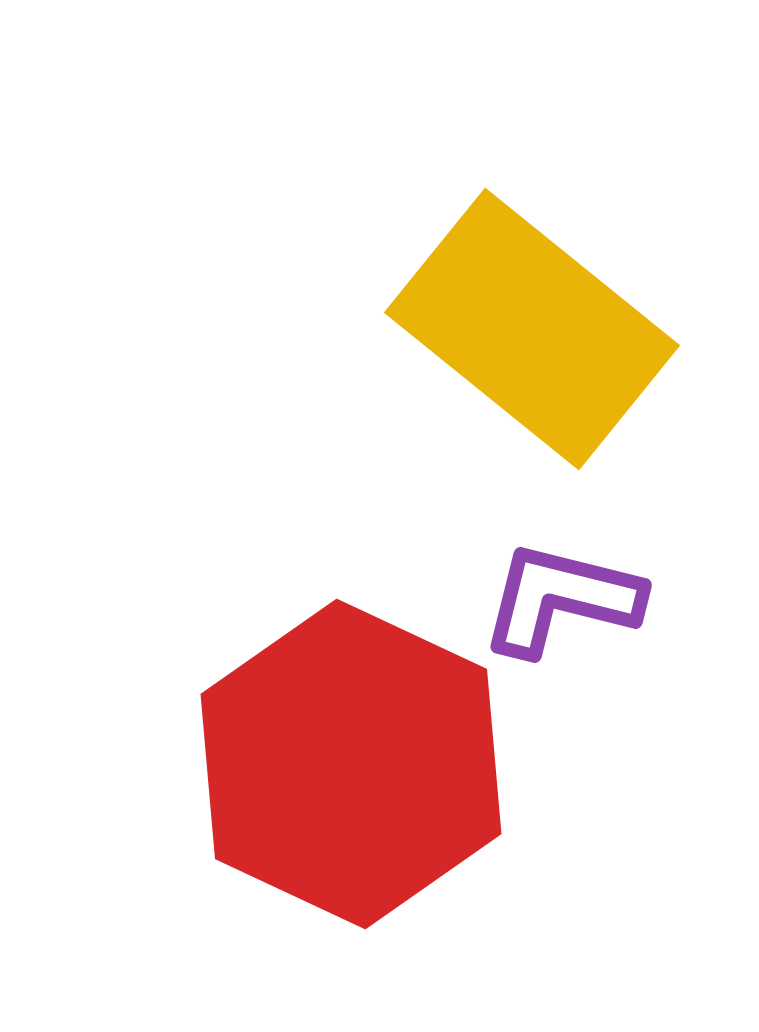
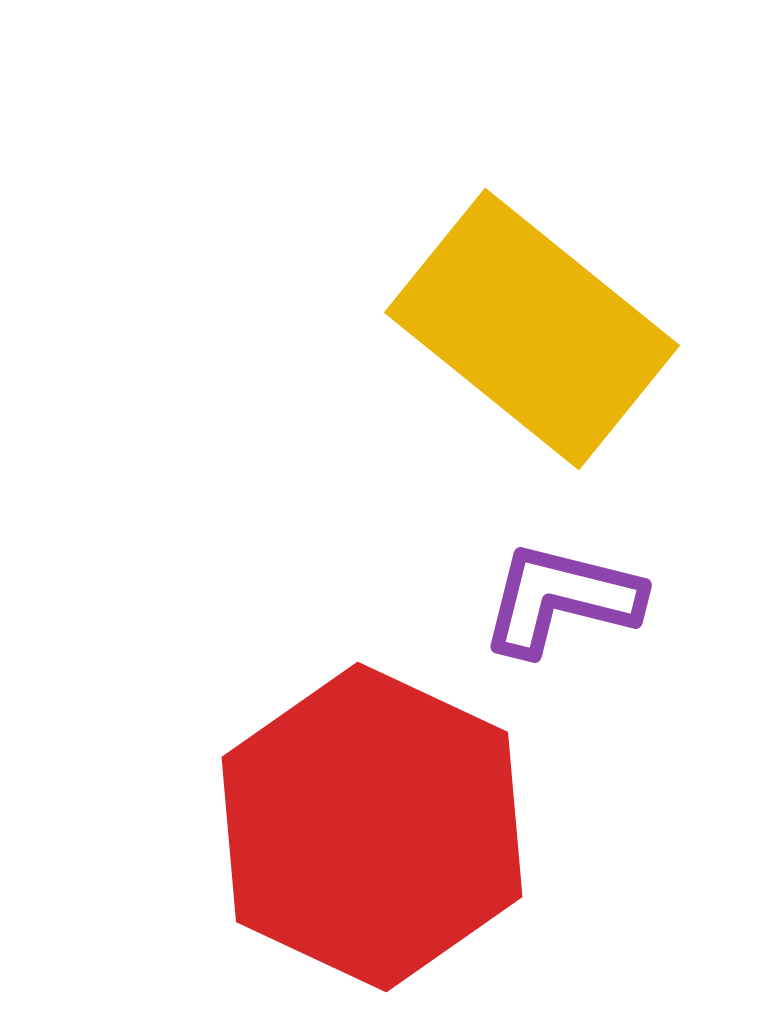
red hexagon: moved 21 px right, 63 px down
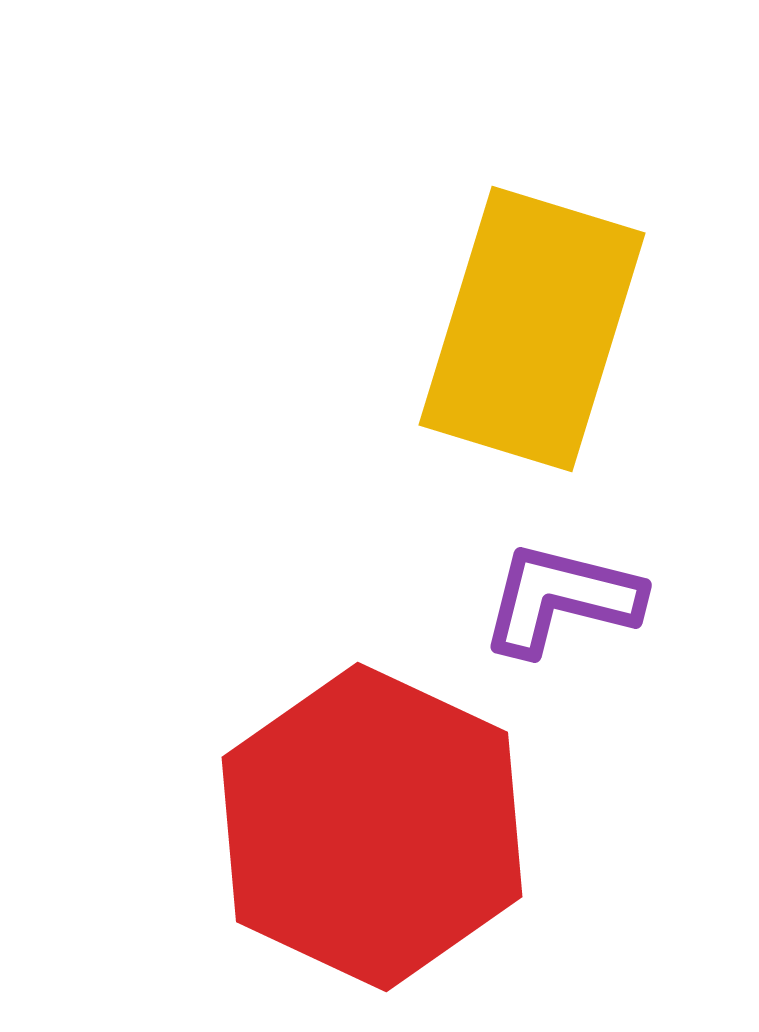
yellow rectangle: rotated 68 degrees clockwise
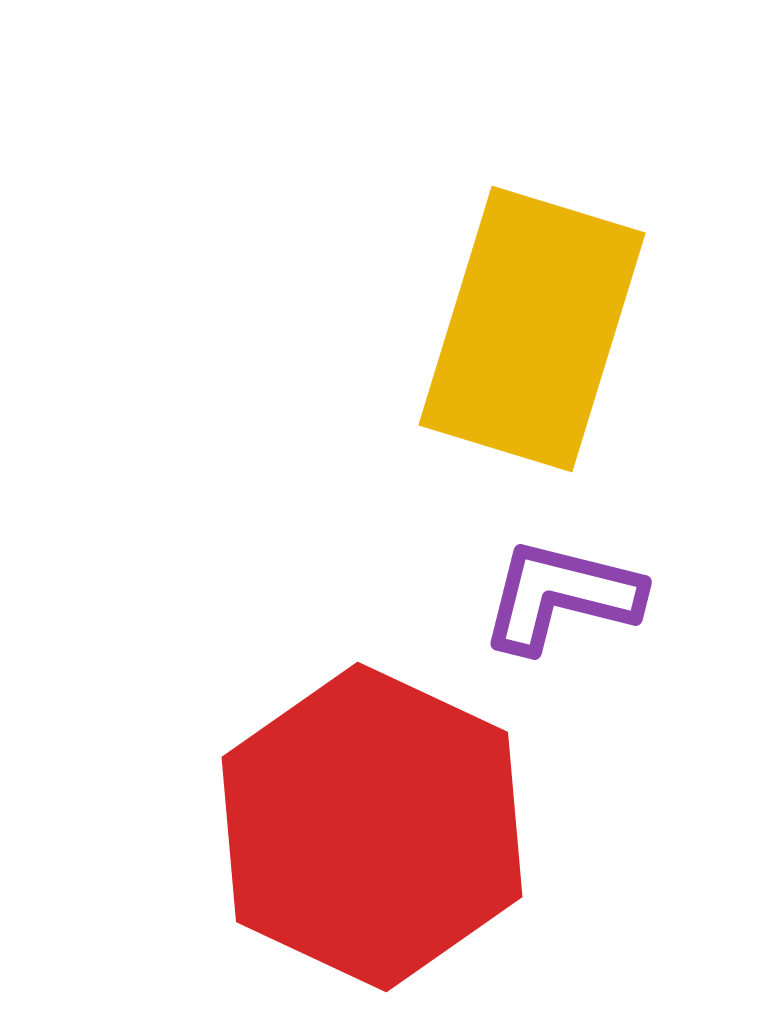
purple L-shape: moved 3 px up
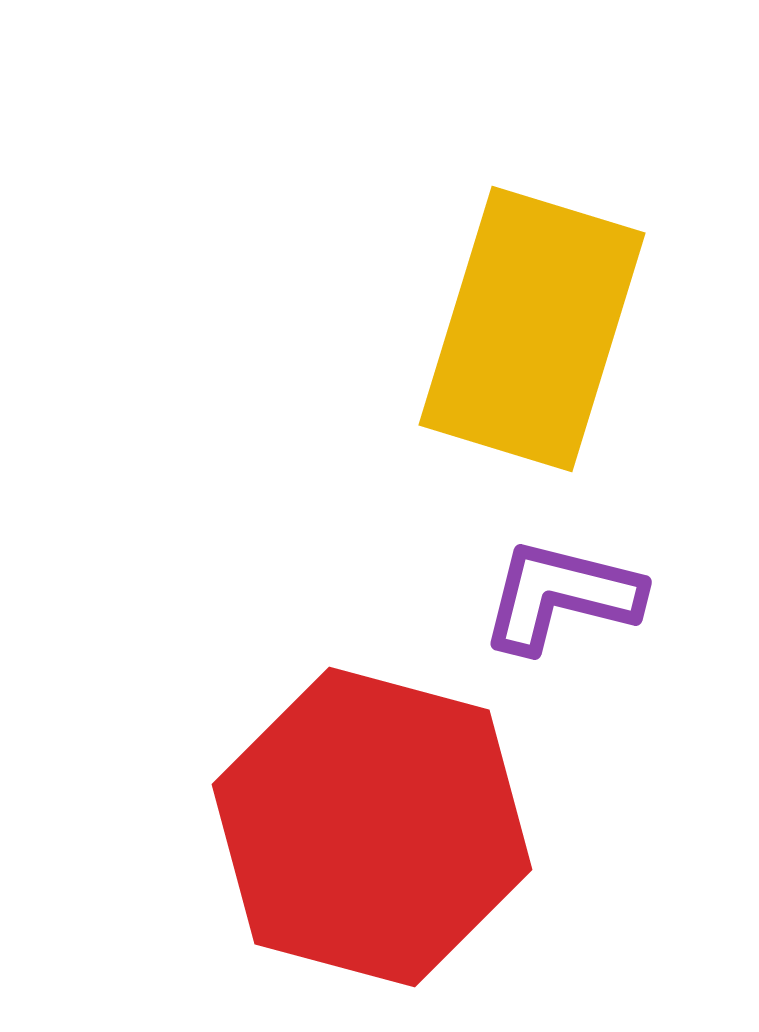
red hexagon: rotated 10 degrees counterclockwise
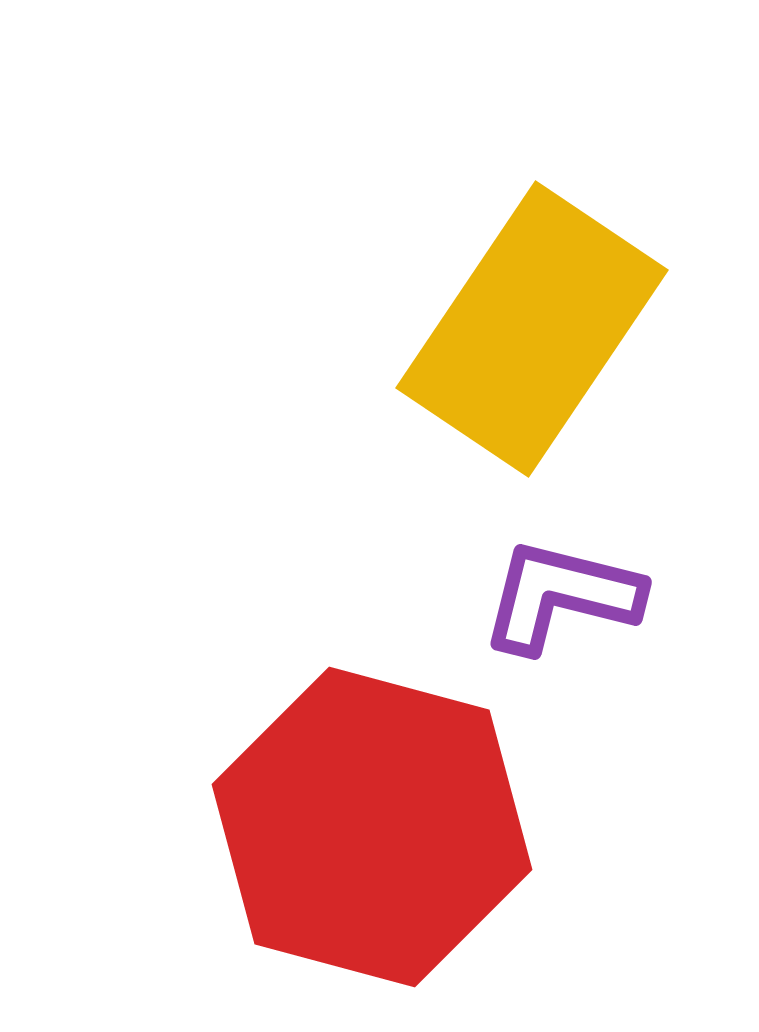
yellow rectangle: rotated 17 degrees clockwise
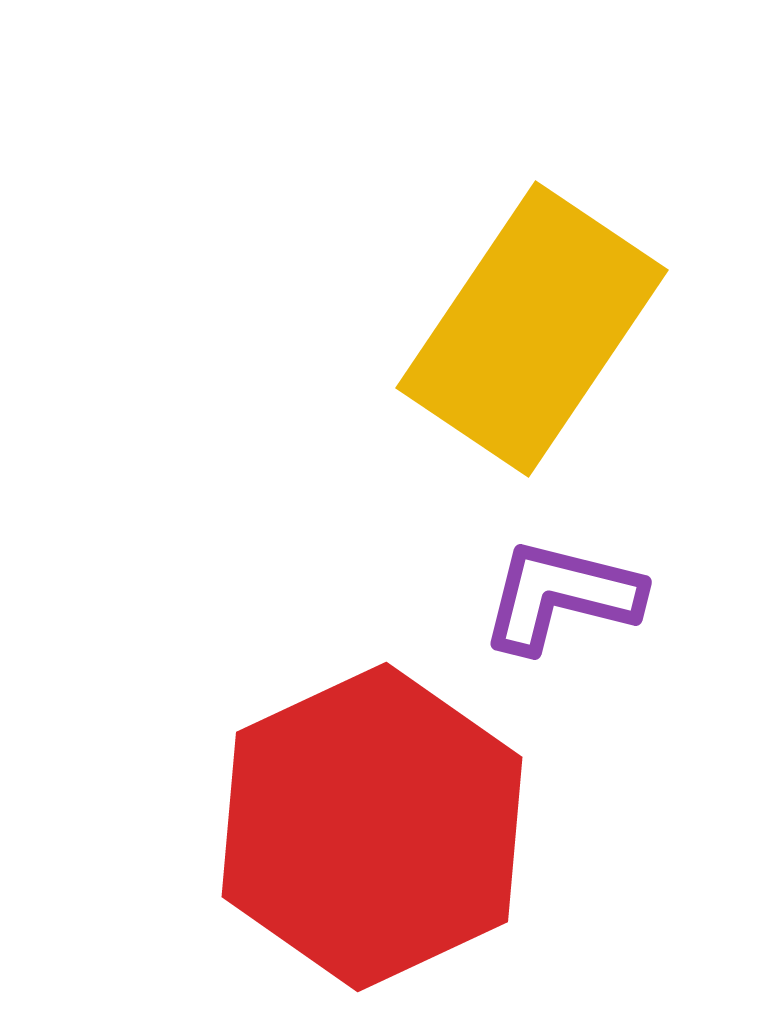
red hexagon: rotated 20 degrees clockwise
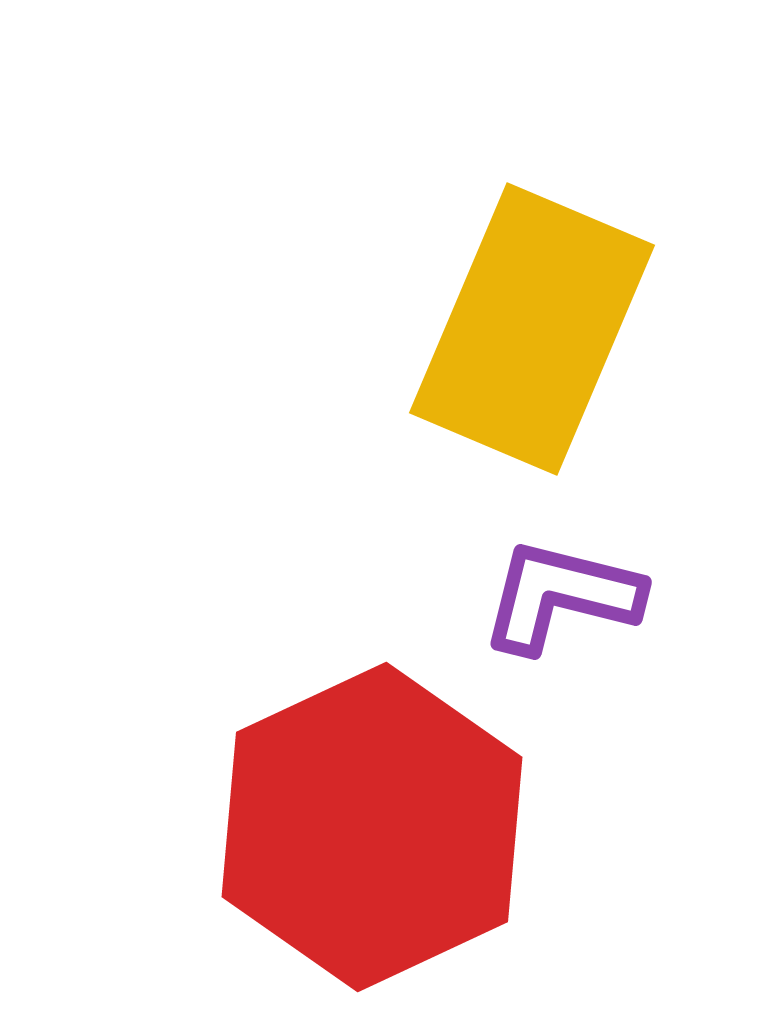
yellow rectangle: rotated 11 degrees counterclockwise
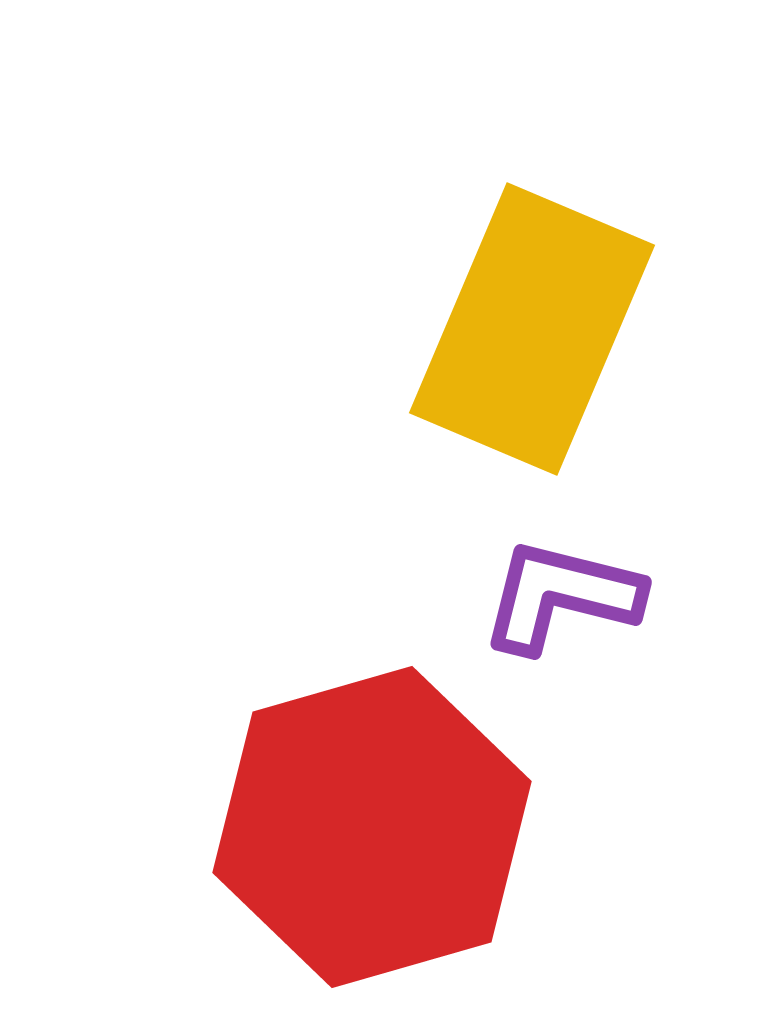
red hexagon: rotated 9 degrees clockwise
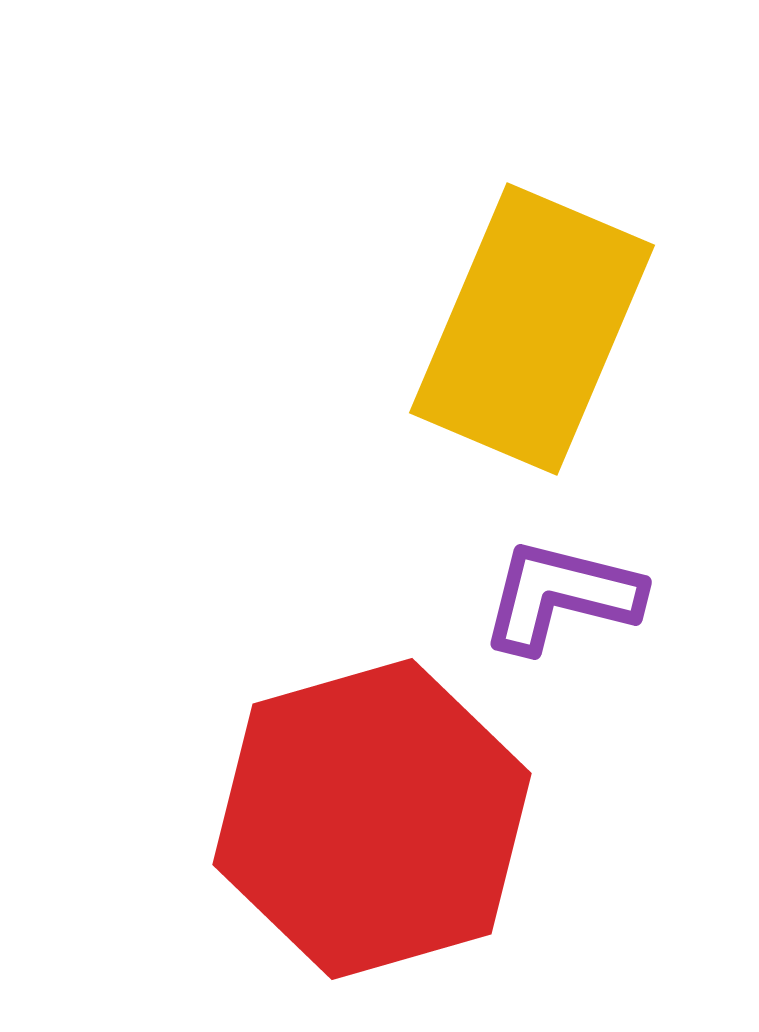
red hexagon: moved 8 px up
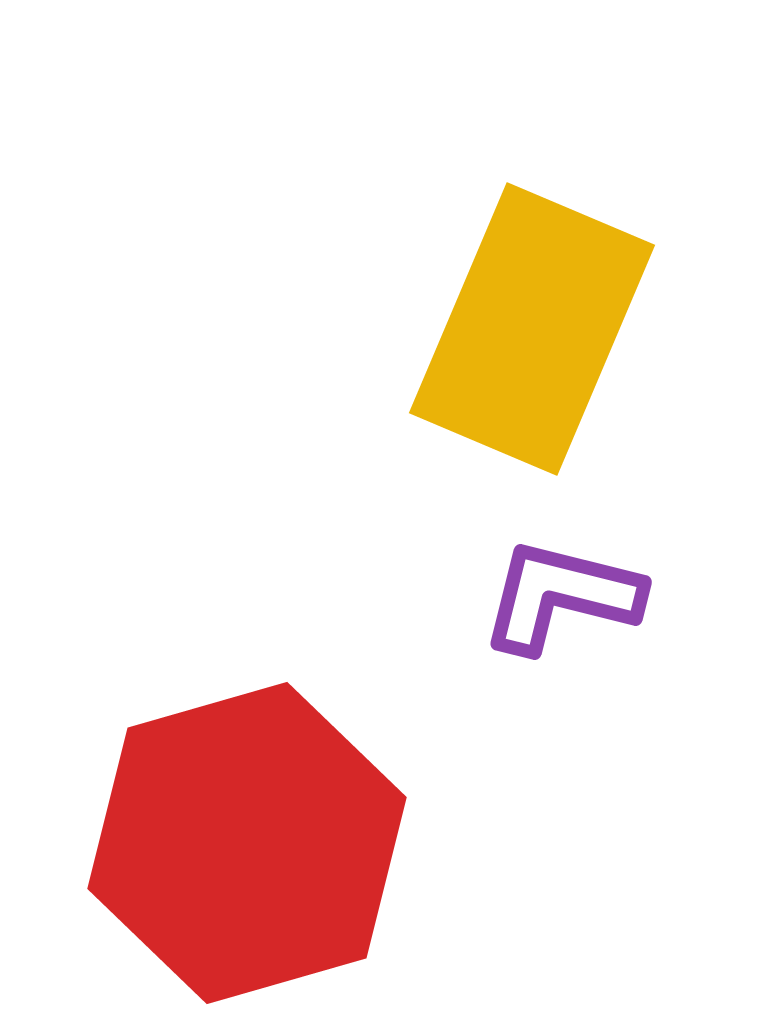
red hexagon: moved 125 px left, 24 px down
